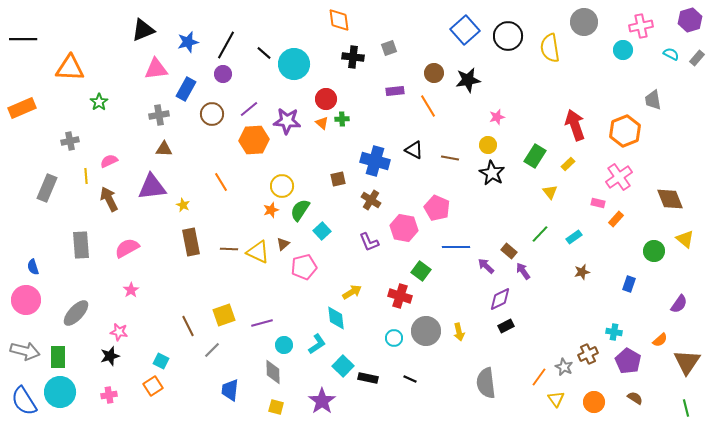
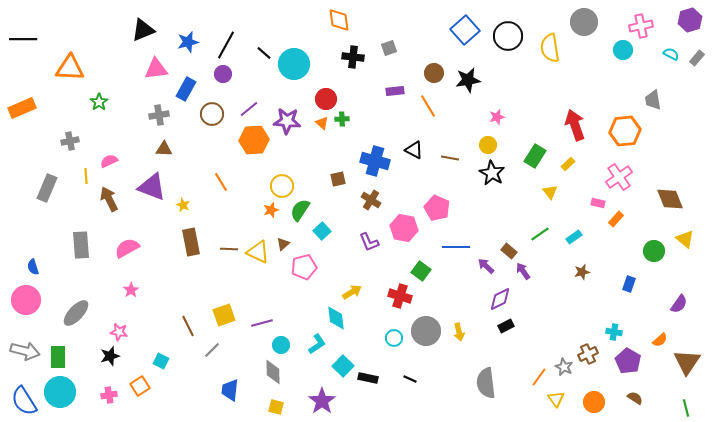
orange hexagon at (625, 131): rotated 16 degrees clockwise
purple triangle at (152, 187): rotated 28 degrees clockwise
green line at (540, 234): rotated 12 degrees clockwise
cyan circle at (284, 345): moved 3 px left
orange square at (153, 386): moved 13 px left
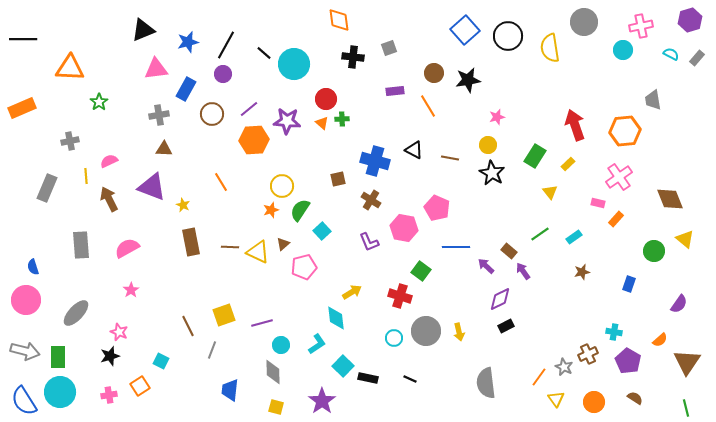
brown line at (229, 249): moved 1 px right, 2 px up
pink star at (119, 332): rotated 12 degrees clockwise
gray line at (212, 350): rotated 24 degrees counterclockwise
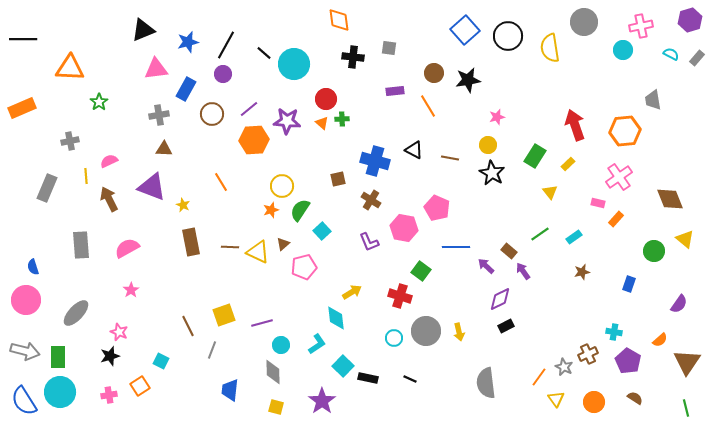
gray square at (389, 48): rotated 28 degrees clockwise
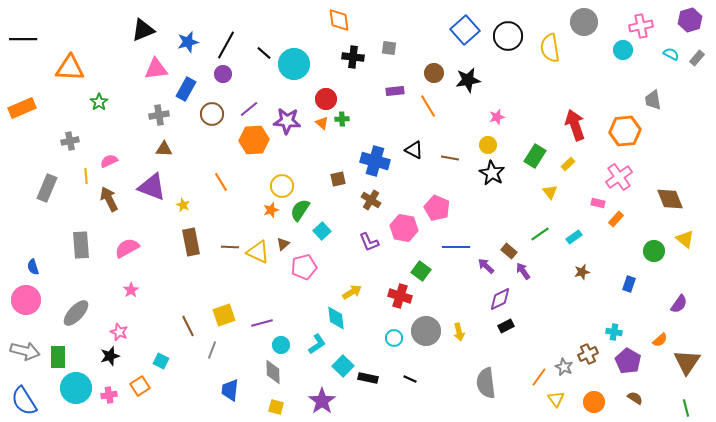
cyan circle at (60, 392): moved 16 px right, 4 px up
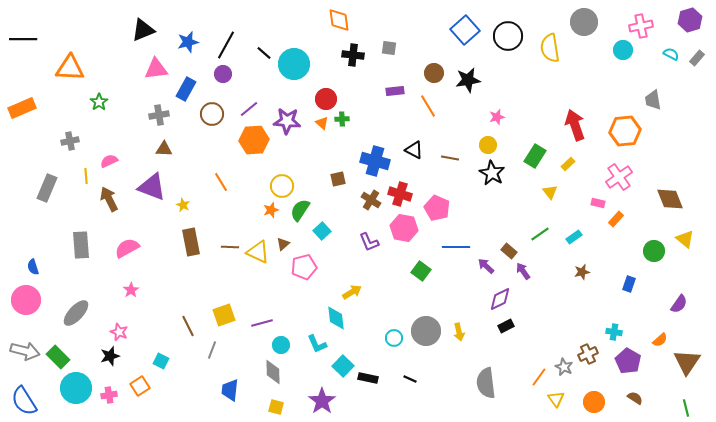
black cross at (353, 57): moved 2 px up
red cross at (400, 296): moved 102 px up
cyan L-shape at (317, 344): rotated 100 degrees clockwise
green rectangle at (58, 357): rotated 45 degrees counterclockwise
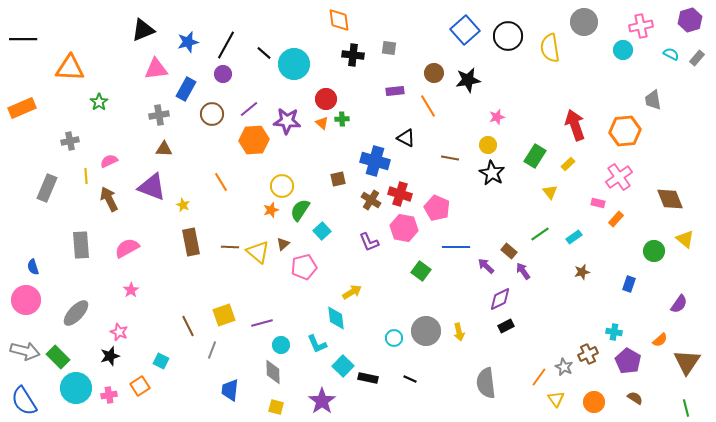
black triangle at (414, 150): moved 8 px left, 12 px up
yellow triangle at (258, 252): rotated 15 degrees clockwise
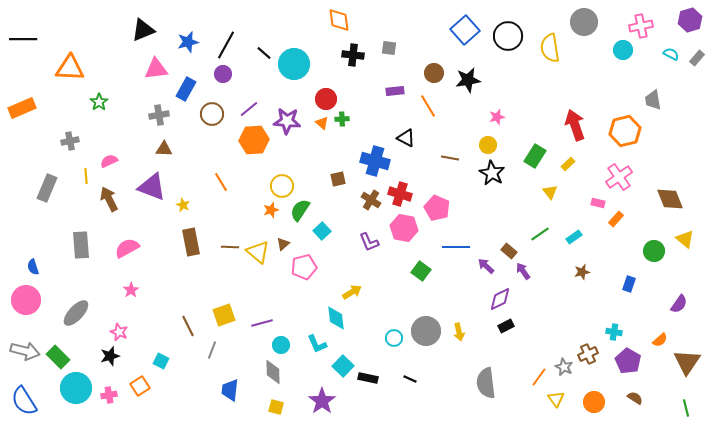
orange hexagon at (625, 131): rotated 8 degrees counterclockwise
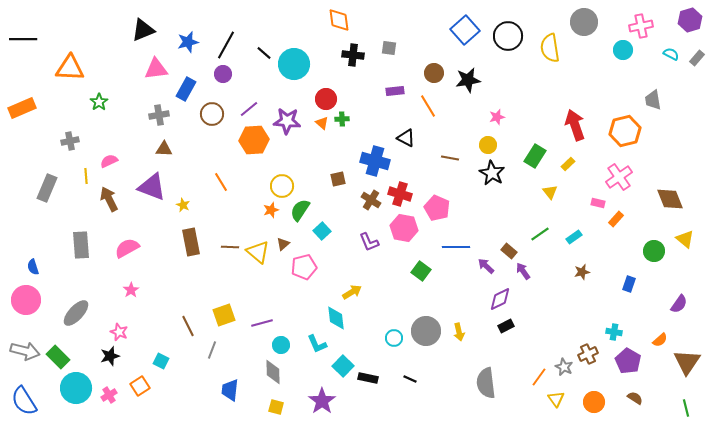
pink cross at (109, 395): rotated 21 degrees counterclockwise
